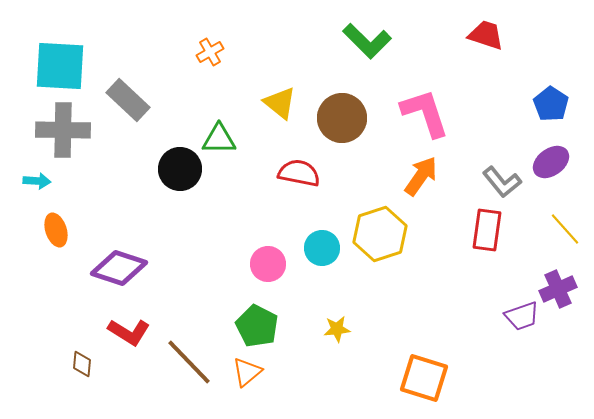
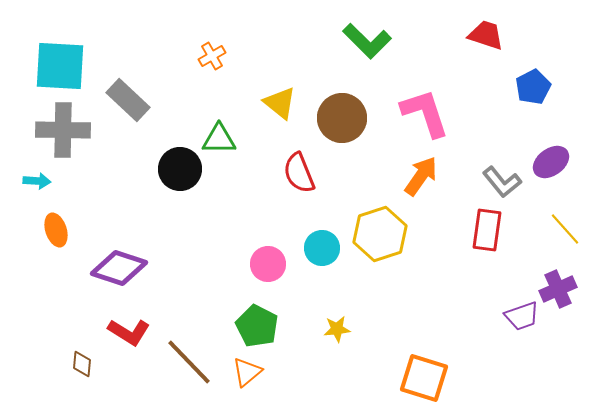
orange cross: moved 2 px right, 4 px down
blue pentagon: moved 18 px left, 17 px up; rotated 12 degrees clockwise
red semicircle: rotated 123 degrees counterclockwise
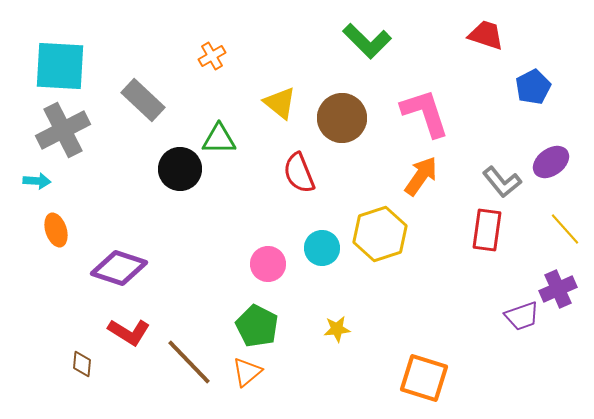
gray rectangle: moved 15 px right
gray cross: rotated 28 degrees counterclockwise
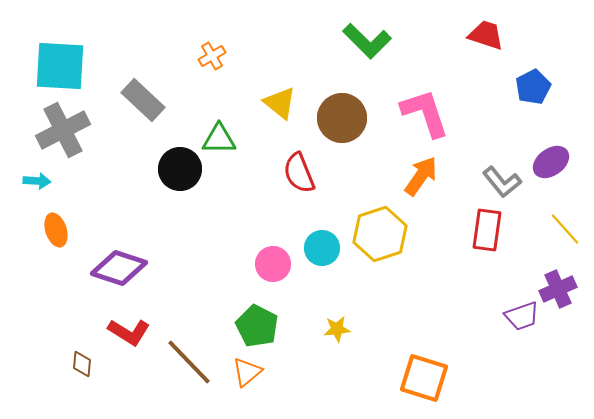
pink circle: moved 5 px right
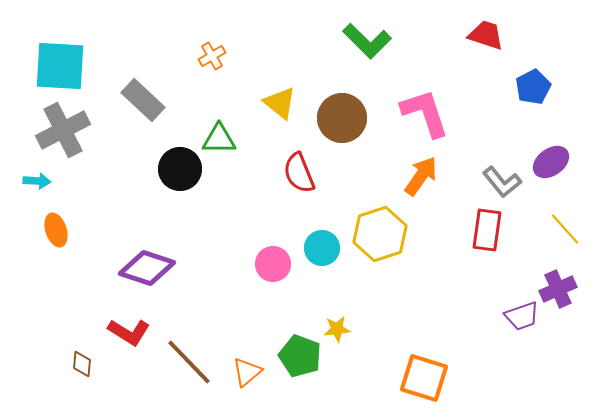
purple diamond: moved 28 px right
green pentagon: moved 43 px right, 30 px down; rotated 6 degrees counterclockwise
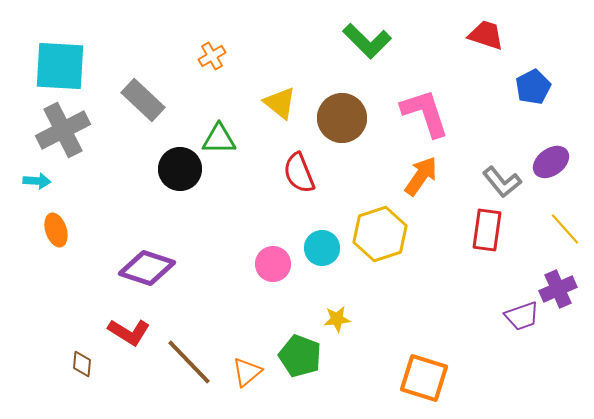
yellow star: moved 10 px up
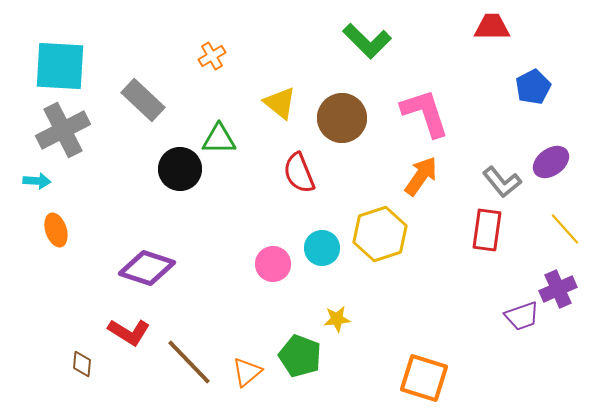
red trapezoid: moved 6 px right, 8 px up; rotated 18 degrees counterclockwise
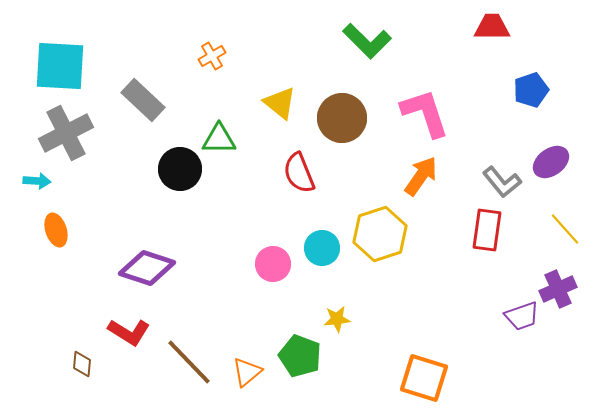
blue pentagon: moved 2 px left, 3 px down; rotated 8 degrees clockwise
gray cross: moved 3 px right, 3 px down
